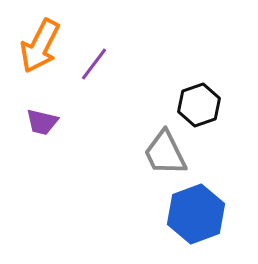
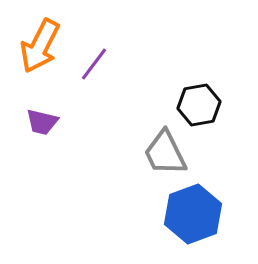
black hexagon: rotated 9 degrees clockwise
blue hexagon: moved 3 px left
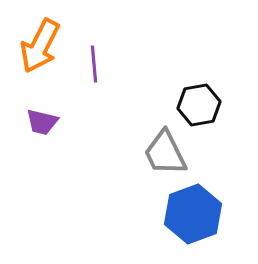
purple line: rotated 42 degrees counterclockwise
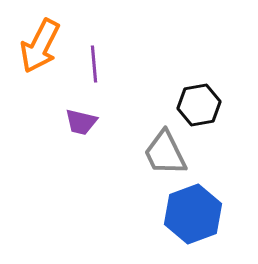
purple trapezoid: moved 39 px right
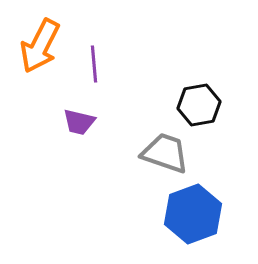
purple trapezoid: moved 2 px left
gray trapezoid: rotated 135 degrees clockwise
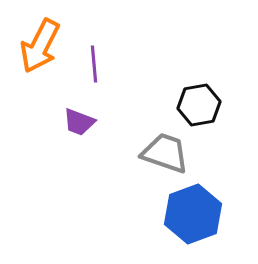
purple trapezoid: rotated 8 degrees clockwise
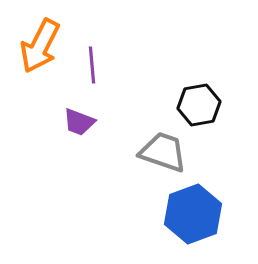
purple line: moved 2 px left, 1 px down
gray trapezoid: moved 2 px left, 1 px up
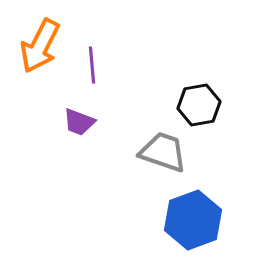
blue hexagon: moved 6 px down
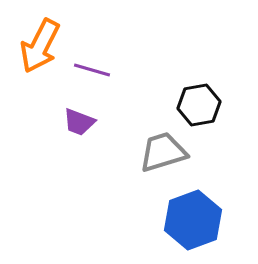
purple line: moved 5 px down; rotated 69 degrees counterclockwise
gray trapezoid: rotated 36 degrees counterclockwise
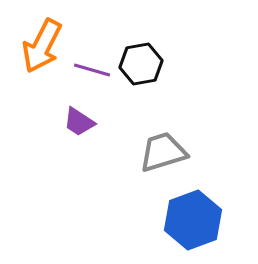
orange arrow: moved 2 px right
black hexagon: moved 58 px left, 41 px up
purple trapezoid: rotated 12 degrees clockwise
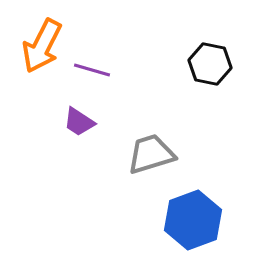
black hexagon: moved 69 px right; rotated 21 degrees clockwise
gray trapezoid: moved 12 px left, 2 px down
